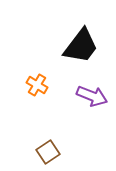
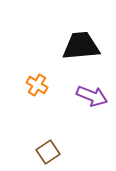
black trapezoid: rotated 132 degrees counterclockwise
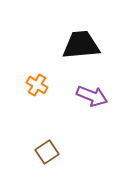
black trapezoid: moved 1 px up
brown square: moved 1 px left
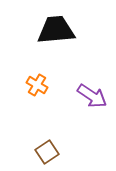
black trapezoid: moved 25 px left, 15 px up
purple arrow: rotated 12 degrees clockwise
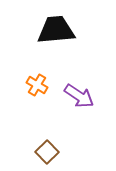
purple arrow: moved 13 px left
brown square: rotated 10 degrees counterclockwise
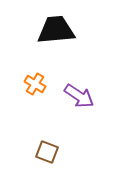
orange cross: moved 2 px left, 1 px up
brown square: rotated 25 degrees counterclockwise
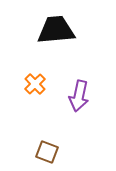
orange cross: rotated 15 degrees clockwise
purple arrow: rotated 68 degrees clockwise
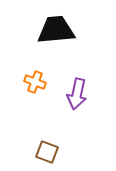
orange cross: moved 2 px up; rotated 25 degrees counterclockwise
purple arrow: moved 2 px left, 2 px up
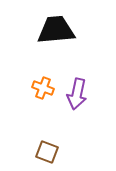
orange cross: moved 8 px right, 6 px down
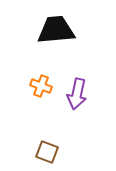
orange cross: moved 2 px left, 2 px up
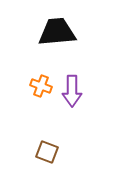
black trapezoid: moved 1 px right, 2 px down
purple arrow: moved 5 px left, 3 px up; rotated 12 degrees counterclockwise
